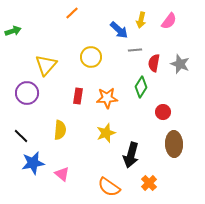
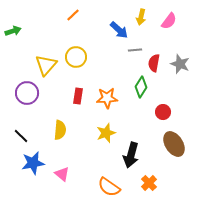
orange line: moved 1 px right, 2 px down
yellow arrow: moved 3 px up
yellow circle: moved 15 px left
brown ellipse: rotated 30 degrees counterclockwise
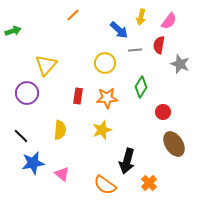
yellow circle: moved 29 px right, 6 px down
red semicircle: moved 5 px right, 18 px up
yellow star: moved 4 px left, 3 px up
black arrow: moved 4 px left, 6 px down
orange semicircle: moved 4 px left, 2 px up
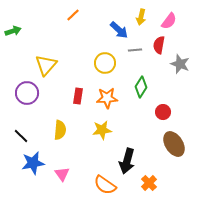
yellow star: rotated 12 degrees clockwise
pink triangle: rotated 14 degrees clockwise
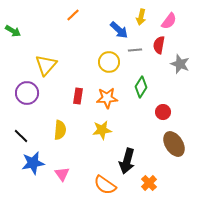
green arrow: rotated 49 degrees clockwise
yellow circle: moved 4 px right, 1 px up
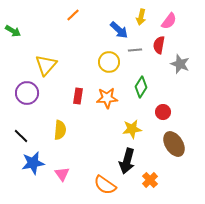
yellow star: moved 30 px right, 1 px up
orange cross: moved 1 px right, 3 px up
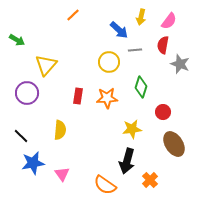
green arrow: moved 4 px right, 9 px down
red semicircle: moved 4 px right
green diamond: rotated 15 degrees counterclockwise
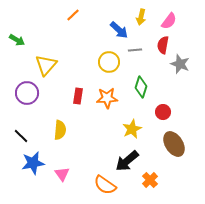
yellow star: rotated 18 degrees counterclockwise
black arrow: rotated 35 degrees clockwise
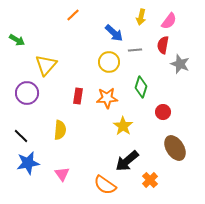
blue arrow: moved 5 px left, 3 px down
yellow star: moved 9 px left, 3 px up; rotated 12 degrees counterclockwise
brown ellipse: moved 1 px right, 4 px down
blue star: moved 5 px left
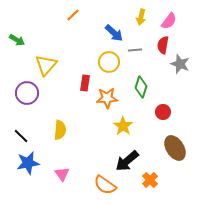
red rectangle: moved 7 px right, 13 px up
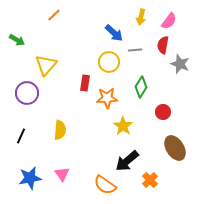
orange line: moved 19 px left
green diamond: rotated 15 degrees clockwise
black line: rotated 70 degrees clockwise
blue star: moved 2 px right, 15 px down
